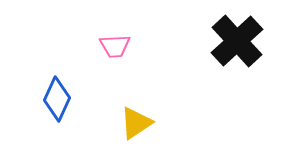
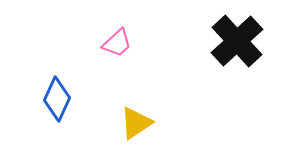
pink trapezoid: moved 2 px right, 3 px up; rotated 40 degrees counterclockwise
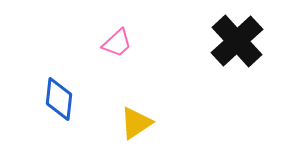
blue diamond: moved 2 px right; rotated 18 degrees counterclockwise
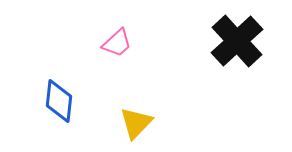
blue diamond: moved 2 px down
yellow triangle: rotated 12 degrees counterclockwise
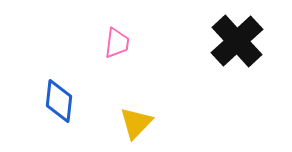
pink trapezoid: rotated 40 degrees counterclockwise
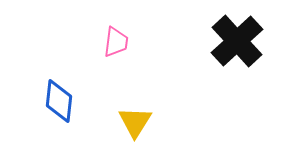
pink trapezoid: moved 1 px left, 1 px up
yellow triangle: moved 1 px left, 1 px up; rotated 12 degrees counterclockwise
